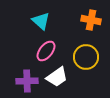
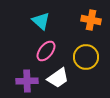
white trapezoid: moved 1 px right, 1 px down
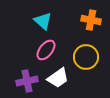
cyan triangle: moved 2 px right
pink ellipse: moved 1 px up
purple cross: rotated 10 degrees counterclockwise
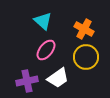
orange cross: moved 7 px left, 9 px down; rotated 18 degrees clockwise
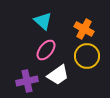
yellow circle: moved 1 px right, 1 px up
white trapezoid: moved 3 px up
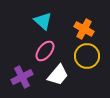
pink ellipse: moved 1 px left, 1 px down
white trapezoid: rotated 15 degrees counterclockwise
purple cross: moved 5 px left, 4 px up; rotated 15 degrees counterclockwise
